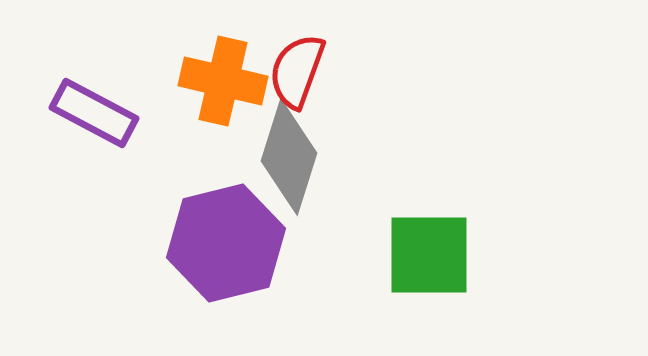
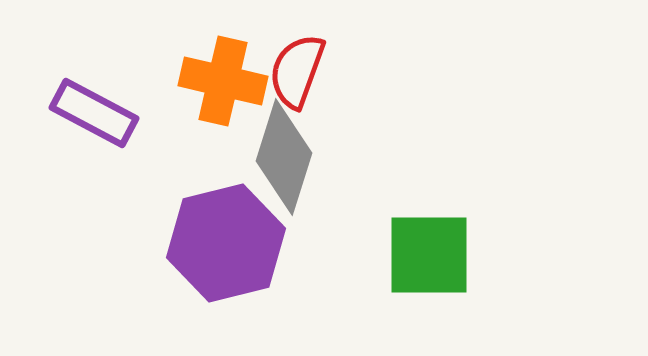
gray diamond: moved 5 px left
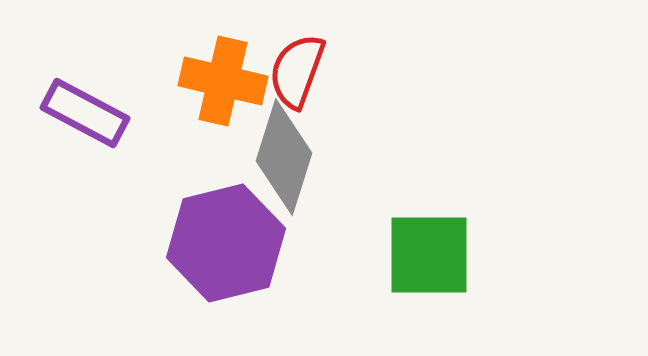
purple rectangle: moved 9 px left
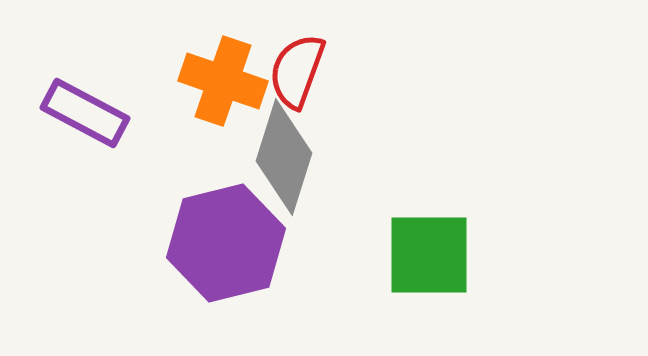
orange cross: rotated 6 degrees clockwise
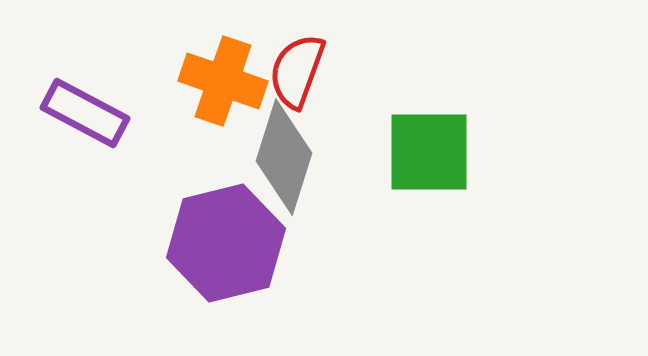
green square: moved 103 px up
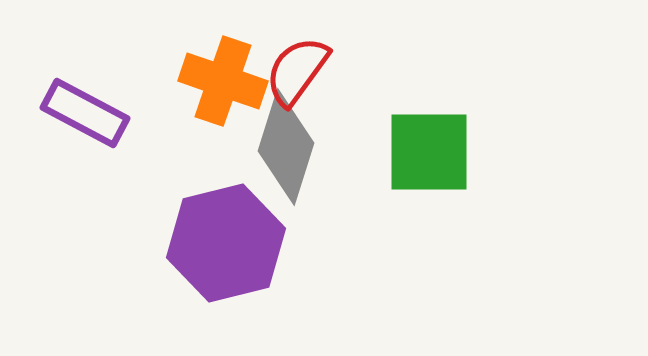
red semicircle: rotated 16 degrees clockwise
gray diamond: moved 2 px right, 10 px up
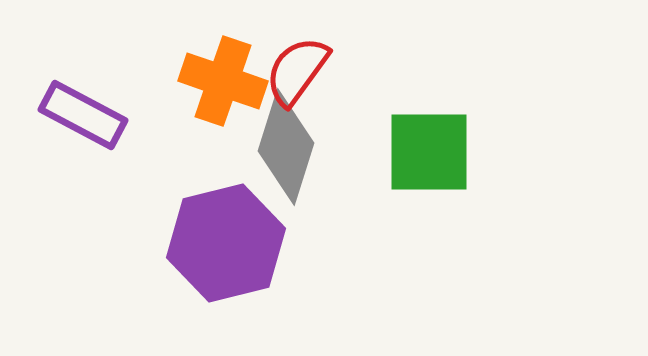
purple rectangle: moved 2 px left, 2 px down
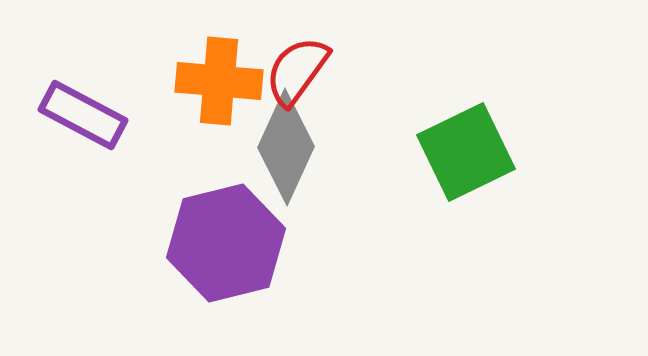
orange cross: moved 4 px left; rotated 14 degrees counterclockwise
gray diamond: rotated 7 degrees clockwise
green square: moved 37 px right; rotated 26 degrees counterclockwise
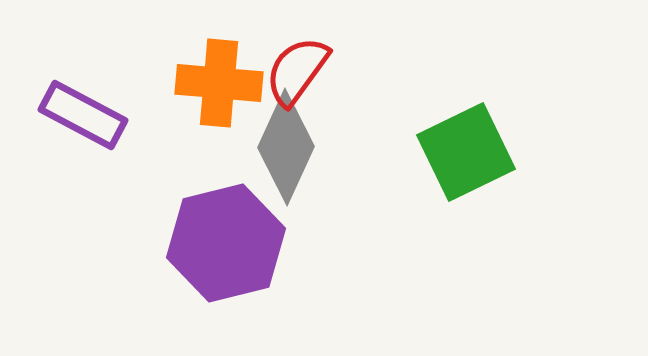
orange cross: moved 2 px down
